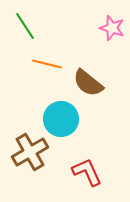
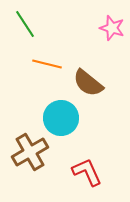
green line: moved 2 px up
cyan circle: moved 1 px up
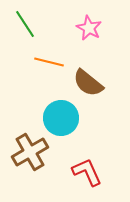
pink star: moved 23 px left; rotated 10 degrees clockwise
orange line: moved 2 px right, 2 px up
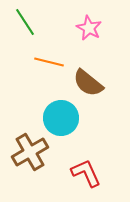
green line: moved 2 px up
red L-shape: moved 1 px left, 1 px down
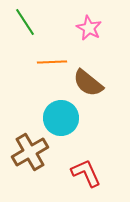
orange line: moved 3 px right; rotated 16 degrees counterclockwise
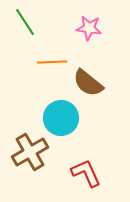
pink star: rotated 20 degrees counterclockwise
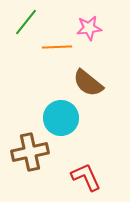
green line: moved 1 px right; rotated 72 degrees clockwise
pink star: rotated 15 degrees counterclockwise
orange line: moved 5 px right, 15 px up
brown cross: rotated 18 degrees clockwise
red L-shape: moved 4 px down
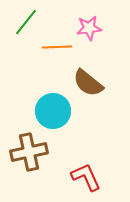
cyan circle: moved 8 px left, 7 px up
brown cross: moved 1 px left
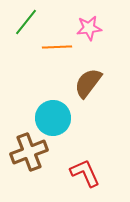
brown semicircle: rotated 88 degrees clockwise
cyan circle: moved 7 px down
brown cross: rotated 9 degrees counterclockwise
red L-shape: moved 1 px left, 4 px up
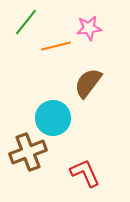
orange line: moved 1 px left, 1 px up; rotated 12 degrees counterclockwise
brown cross: moved 1 px left
